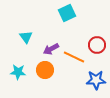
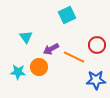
cyan square: moved 2 px down
orange circle: moved 6 px left, 3 px up
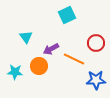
red circle: moved 1 px left, 2 px up
orange line: moved 2 px down
orange circle: moved 1 px up
cyan star: moved 3 px left
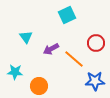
orange line: rotated 15 degrees clockwise
orange circle: moved 20 px down
blue star: moved 1 px left, 1 px down
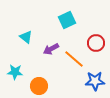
cyan square: moved 5 px down
cyan triangle: rotated 16 degrees counterclockwise
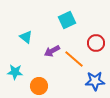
purple arrow: moved 1 px right, 2 px down
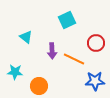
purple arrow: rotated 63 degrees counterclockwise
orange line: rotated 15 degrees counterclockwise
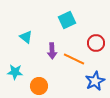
blue star: rotated 24 degrees counterclockwise
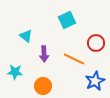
cyan triangle: moved 1 px up
purple arrow: moved 8 px left, 3 px down
orange circle: moved 4 px right
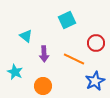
cyan star: rotated 21 degrees clockwise
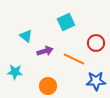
cyan square: moved 1 px left, 2 px down
purple arrow: moved 1 px right, 3 px up; rotated 105 degrees counterclockwise
cyan star: rotated 21 degrees counterclockwise
blue star: moved 1 px right; rotated 24 degrees clockwise
orange circle: moved 5 px right
